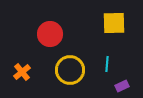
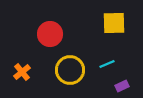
cyan line: rotated 63 degrees clockwise
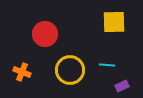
yellow square: moved 1 px up
red circle: moved 5 px left
cyan line: moved 1 px down; rotated 28 degrees clockwise
orange cross: rotated 30 degrees counterclockwise
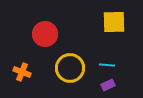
yellow circle: moved 2 px up
purple rectangle: moved 14 px left, 1 px up
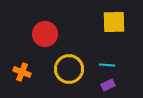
yellow circle: moved 1 px left, 1 px down
